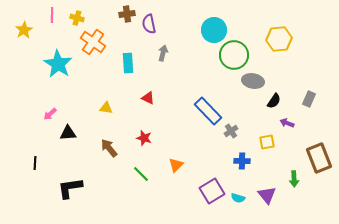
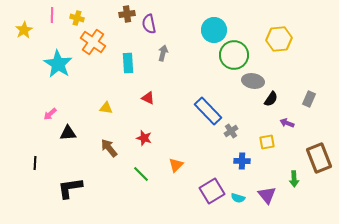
black semicircle: moved 3 px left, 2 px up
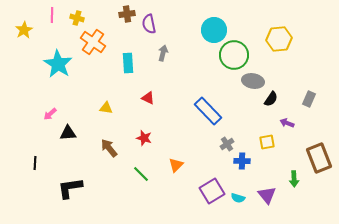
gray cross: moved 4 px left, 13 px down
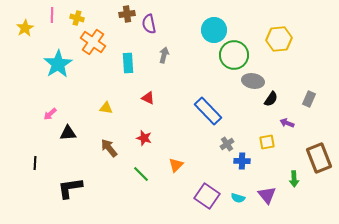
yellow star: moved 1 px right, 2 px up
gray arrow: moved 1 px right, 2 px down
cyan star: rotated 8 degrees clockwise
purple square: moved 5 px left, 5 px down; rotated 25 degrees counterclockwise
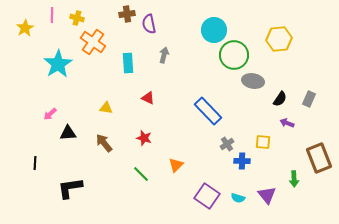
black semicircle: moved 9 px right
yellow square: moved 4 px left; rotated 14 degrees clockwise
brown arrow: moved 5 px left, 5 px up
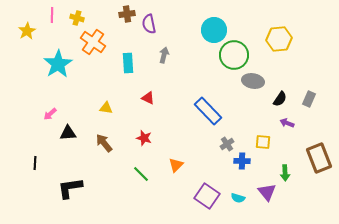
yellow star: moved 2 px right, 3 px down
green arrow: moved 9 px left, 6 px up
purple triangle: moved 3 px up
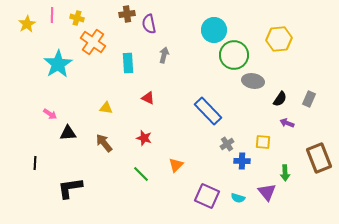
yellow star: moved 7 px up
pink arrow: rotated 104 degrees counterclockwise
purple square: rotated 10 degrees counterclockwise
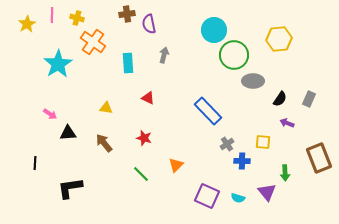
gray ellipse: rotated 10 degrees counterclockwise
